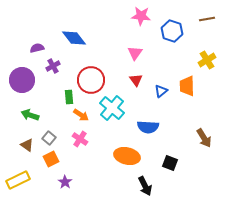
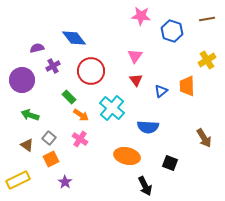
pink triangle: moved 3 px down
red circle: moved 9 px up
green rectangle: rotated 40 degrees counterclockwise
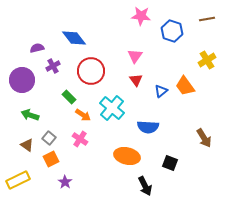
orange trapezoid: moved 2 px left; rotated 35 degrees counterclockwise
orange arrow: moved 2 px right
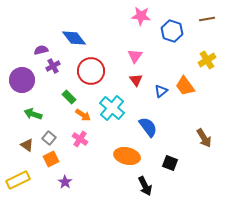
purple semicircle: moved 4 px right, 2 px down
green arrow: moved 3 px right, 1 px up
blue semicircle: rotated 130 degrees counterclockwise
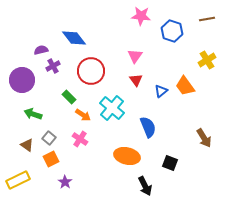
blue semicircle: rotated 15 degrees clockwise
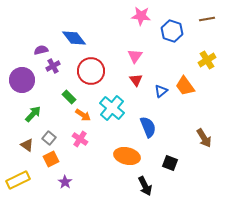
green arrow: rotated 114 degrees clockwise
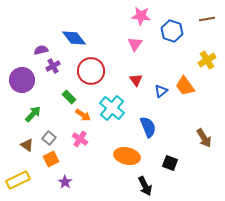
pink triangle: moved 12 px up
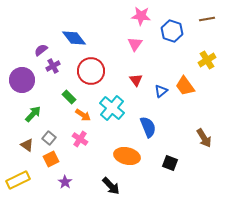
purple semicircle: rotated 24 degrees counterclockwise
black arrow: moved 34 px left; rotated 18 degrees counterclockwise
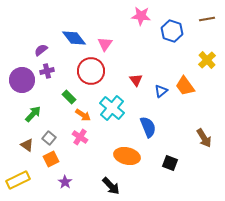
pink triangle: moved 30 px left
yellow cross: rotated 12 degrees counterclockwise
purple cross: moved 6 px left, 5 px down; rotated 16 degrees clockwise
pink cross: moved 2 px up
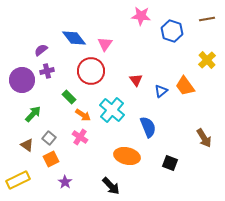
cyan cross: moved 2 px down
